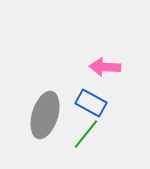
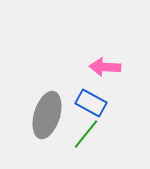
gray ellipse: moved 2 px right
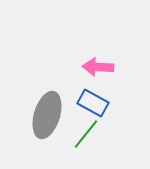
pink arrow: moved 7 px left
blue rectangle: moved 2 px right
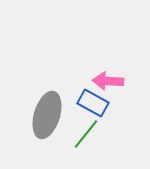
pink arrow: moved 10 px right, 14 px down
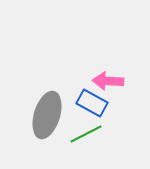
blue rectangle: moved 1 px left
green line: rotated 24 degrees clockwise
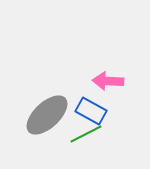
blue rectangle: moved 1 px left, 8 px down
gray ellipse: rotated 30 degrees clockwise
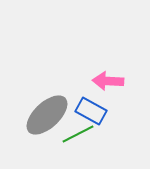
green line: moved 8 px left
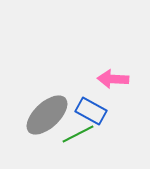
pink arrow: moved 5 px right, 2 px up
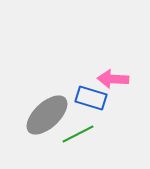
blue rectangle: moved 13 px up; rotated 12 degrees counterclockwise
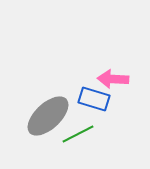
blue rectangle: moved 3 px right, 1 px down
gray ellipse: moved 1 px right, 1 px down
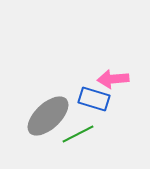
pink arrow: rotated 8 degrees counterclockwise
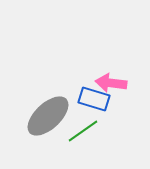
pink arrow: moved 2 px left, 4 px down; rotated 12 degrees clockwise
green line: moved 5 px right, 3 px up; rotated 8 degrees counterclockwise
